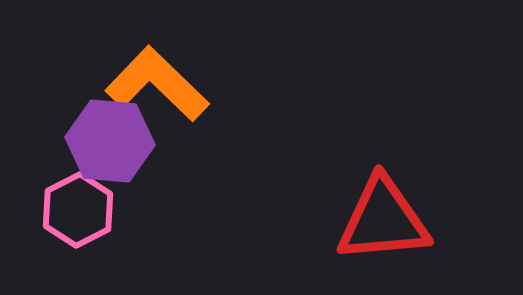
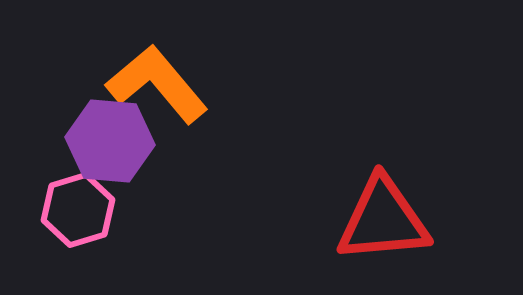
orange L-shape: rotated 6 degrees clockwise
pink hexagon: rotated 10 degrees clockwise
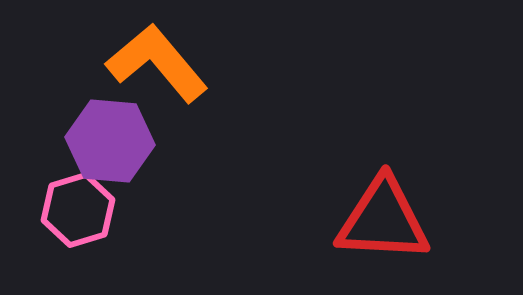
orange L-shape: moved 21 px up
red triangle: rotated 8 degrees clockwise
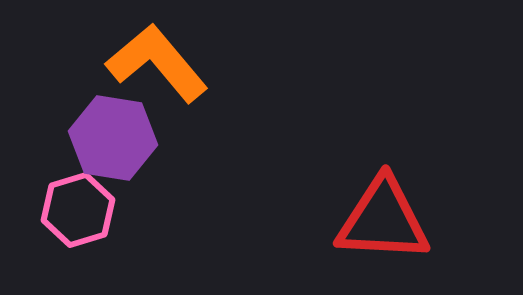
purple hexagon: moved 3 px right, 3 px up; rotated 4 degrees clockwise
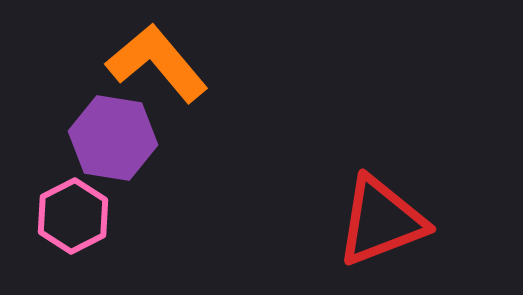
pink hexagon: moved 5 px left, 6 px down; rotated 10 degrees counterclockwise
red triangle: moved 2 px left, 1 px down; rotated 24 degrees counterclockwise
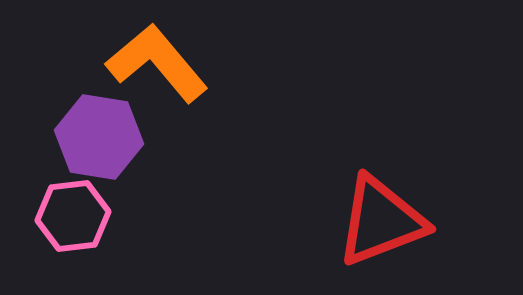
purple hexagon: moved 14 px left, 1 px up
pink hexagon: rotated 20 degrees clockwise
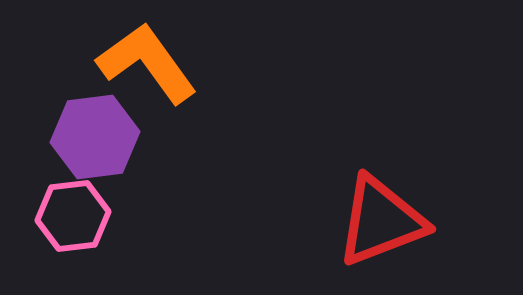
orange L-shape: moved 10 px left; rotated 4 degrees clockwise
purple hexagon: moved 4 px left; rotated 16 degrees counterclockwise
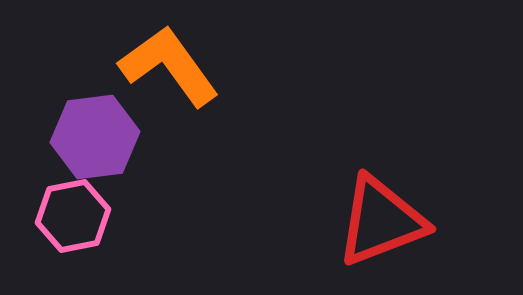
orange L-shape: moved 22 px right, 3 px down
pink hexagon: rotated 4 degrees counterclockwise
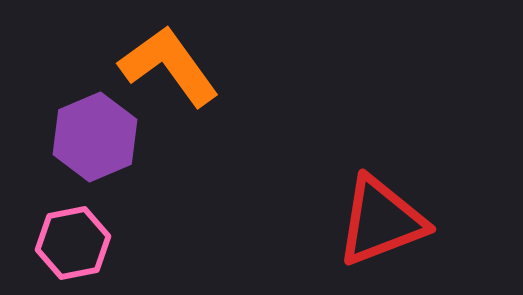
purple hexagon: rotated 16 degrees counterclockwise
pink hexagon: moved 27 px down
